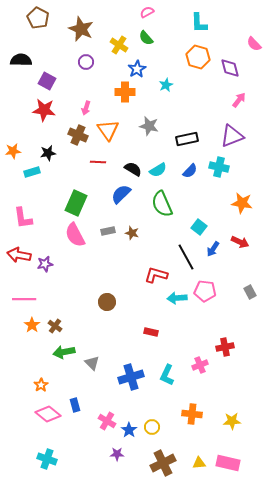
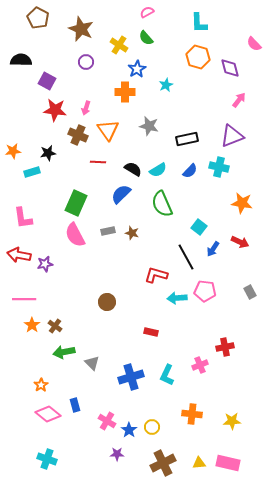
red star at (44, 110): moved 11 px right
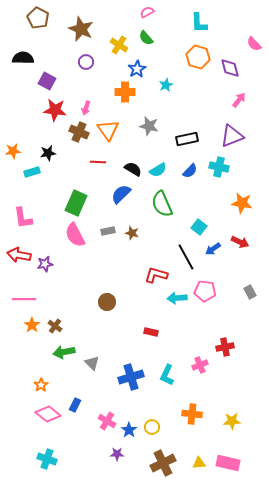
black semicircle at (21, 60): moved 2 px right, 2 px up
brown cross at (78, 135): moved 1 px right, 3 px up
blue arrow at (213, 249): rotated 21 degrees clockwise
blue rectangle at (75, 405): rotated 40 degrees clockwise
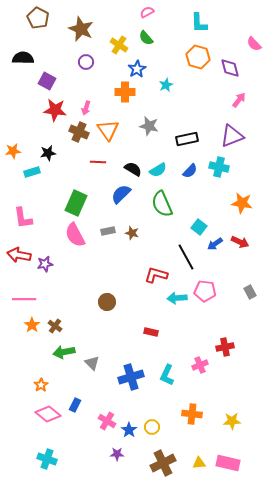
blue arrow at (213, 249): moved 2 px right, 5 px up
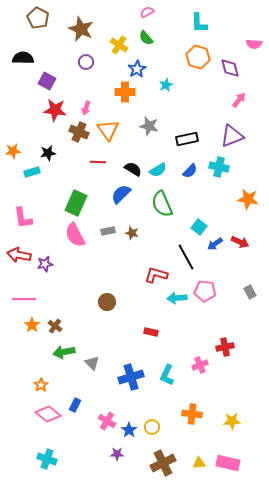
pink semicircle at (254, 44): rotated 42 degrees counterclockwise
orange star at (242, 203): moved 6 px right, 4 px up
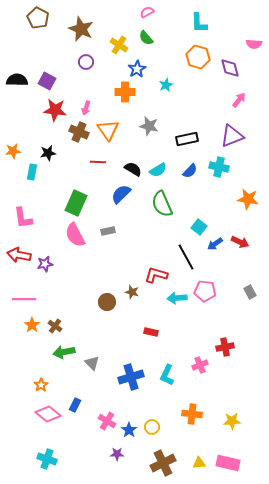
black semicircle at (23, 58): moved 6 px left, 22 px down
cyan rectangle at (32, 172): rotated 63 degrees counterclockwise
brown star at (132, 233): moved 59 px down
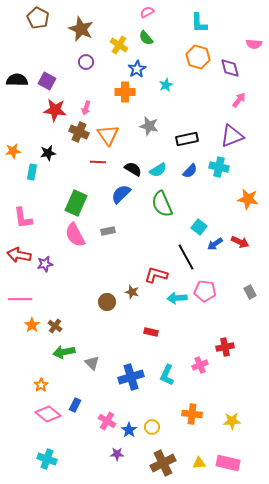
orange triangle at (108, 130): moved 5 px down
pink line at (24, 299): moved 4 px left
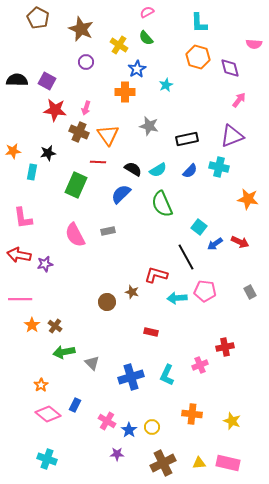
green rectangle at (76, 203): moved 18 px up
yellow star at (232, 421): rotated 24 degrees clockwise
